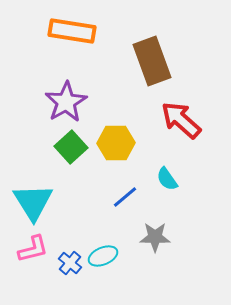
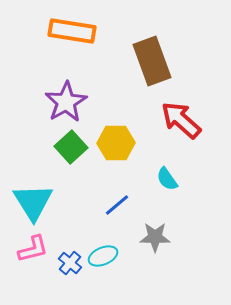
blue line: moved 8 px left, 8 px down
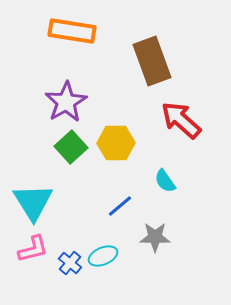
cyan semicircle: moved 2 px left, 2 px down
blue line: moved 3 px right, 1 px down
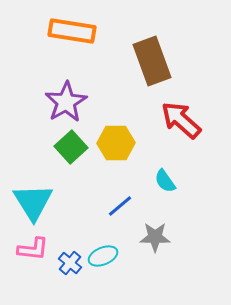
pink L-shape: rotated 20 degrees clockwise
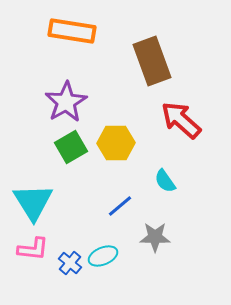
green square: rotated 12 degrees clockwise
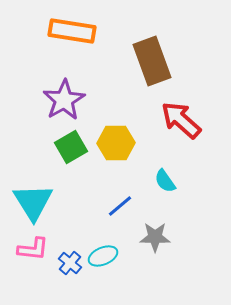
purple star: moved 2 px left, 2 px up
